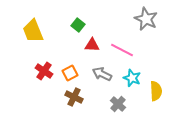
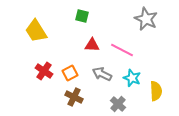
green square: moved 4 px right, 9 px up; rotated 24 degrees counterclockwise
yellow trapezoid: moved 3 px right; rotated 10 degrees counterclockwise
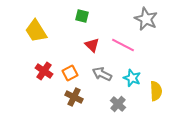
red triangle: rotated 42 degrees clockwise
pink line: moved 1 px right, 5 px up
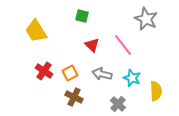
pink line: rotated 25 degrees clockwise
gray arrow: rotated 12 degrees counterclockwise
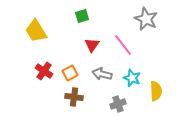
green square: rotated 32 degrees counterclockwise
red triangle: rotated 21 degrees clockwise
brown cross: rotated 18 degrees counterclockwise
gray cross: rotated 28 degrees clockwise
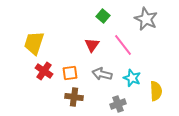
green square: moved 21 px right; rotated 32 degrees counterclockwise
yellow trapezoid: moved 2 px left, 12 px down; rotated 50 degrees clockwise
orange square: rotated 21 degrees clockwise
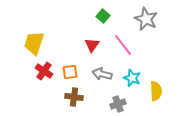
orange square: moved 1 px up
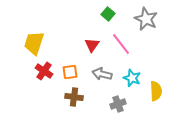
green square: moved 5 px right, 2 px up
pink line: moved 2 px left, 1 px up
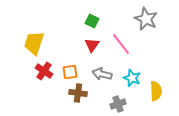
green square: moved 16 px left, 7 px down; rotated 16 degrees counterclockwise
brown cross: moved 4 px right, 4 px up
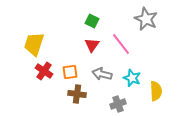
yellow trapezoid: moved 1 px down
brown cross: moved 1 px left, 1 px down
